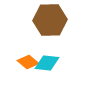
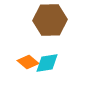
cyan diamond: rotated 15 degrees counterclockwise
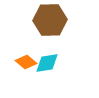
orange diamond: moved 2 px left
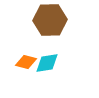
orange diamond: rotated 25 degrees counterclockwise
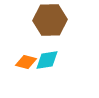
cyan diamond: moved 3 px up
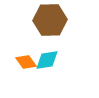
orange diamond: rotated 40 degrees clockwise
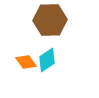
cyan diamond: rotated 25 degrees counterclockwise
